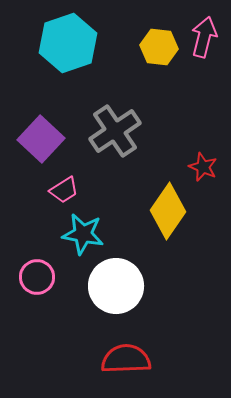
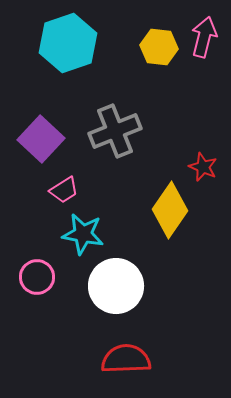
gray cross: rotated 12 degrees clockwise
yellow diamond: moved 2 px right, 1 px up
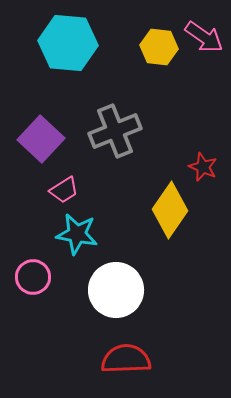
pink arrow: rotated 111 degrees clockwise
cyan hexagon: rotated 24 degrees clockwise
cyan star: moved 6 px left
pink circle: moved 4 px left
white circle: moved 4 px down
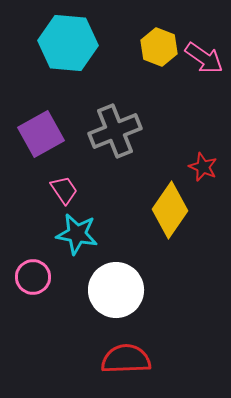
pink arrow: moved 21 px down
yellow hexagon: rotated 15 degrees clockwise
purple square: moved 5 px up; rotated 18 degrees clockwise
pink trapezoid: rotated 92 degrees counterclockwise
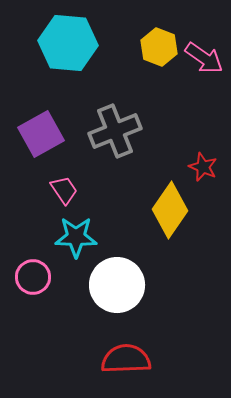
cyan star: moved 1 px left, 3 px down; rotated 9 degrees counterclockwise
white circle: moved 1 px right, 5 px up
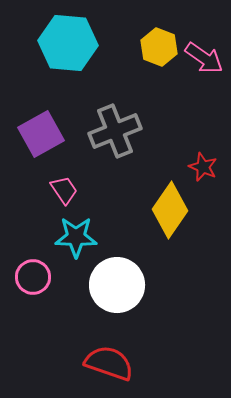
red semicircle: moved 17 px left, 4 px down; rotated 21 degrees clockwise
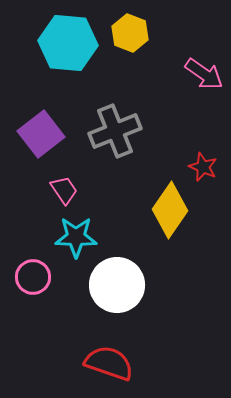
yellow hexagon: moved 29 px left, 14 px up
pink arrow: moved 16 px down
purple square: rotated 9 degrees counterclockwise
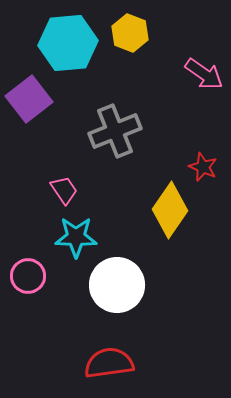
cyan hexagon: rotated 10 degrees counterclockwise
purple square: moved 12 px left, 35 px up
pink circle: moved 5 px left, 1 px up
red semicircle: rotated 27 degrees counterclockwise
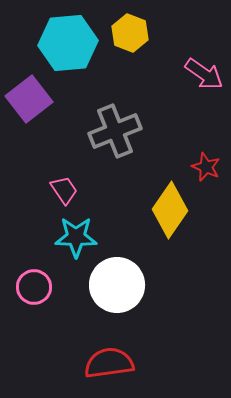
red star: moved 3 px right
pink circle: moved 6 px right, 11 px down
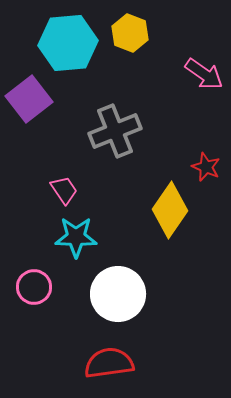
white circle: moved 1 px right, 9 px down
